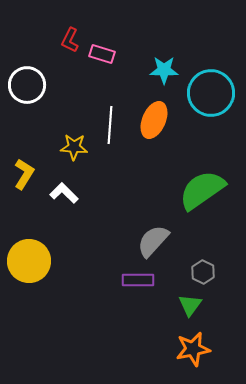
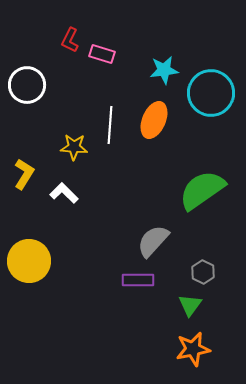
cyan star: rotated 8 degrees counterclockwise
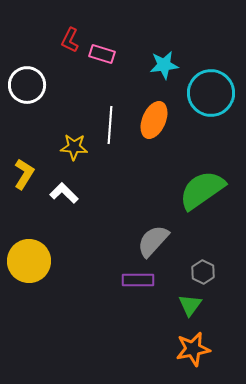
cyan star: moved 5 px up
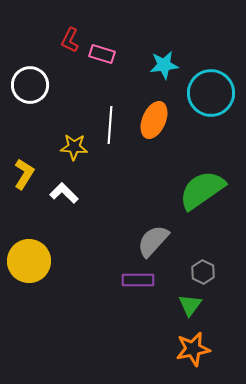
white circle: moved 3 px right
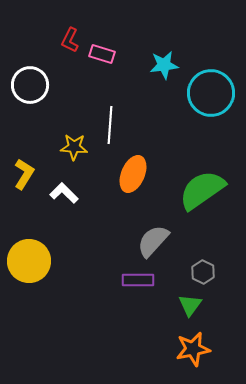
orange ellipse: moved 21 px left, 54 px down
